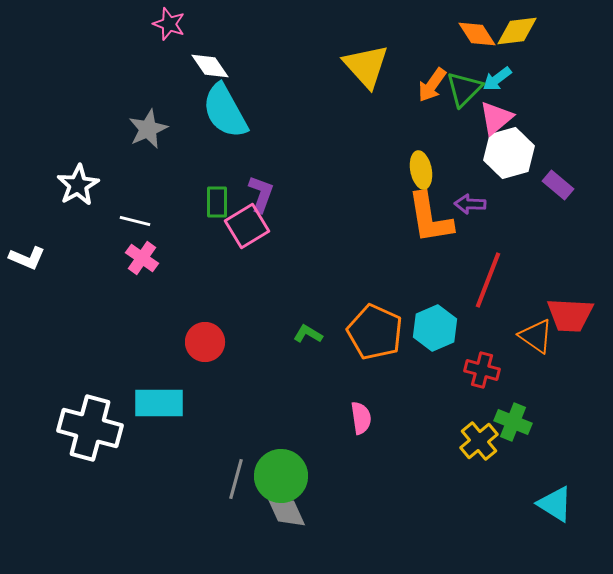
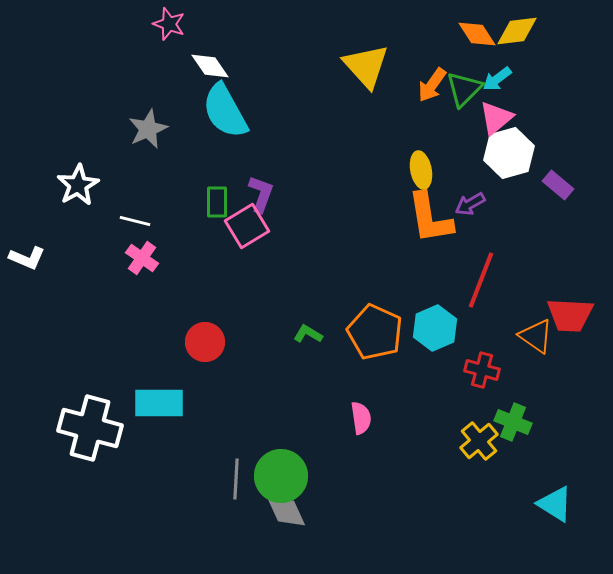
purple arrow: rotated 32 degrees counterclockwise
red line: moved 7 px left
gray line: rotated 12 degrees counterclockwise
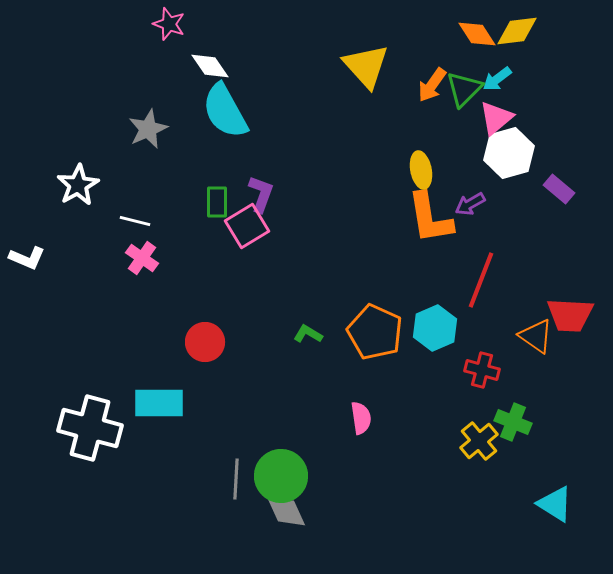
purple rectangle: moved 1 px right, 4 px down
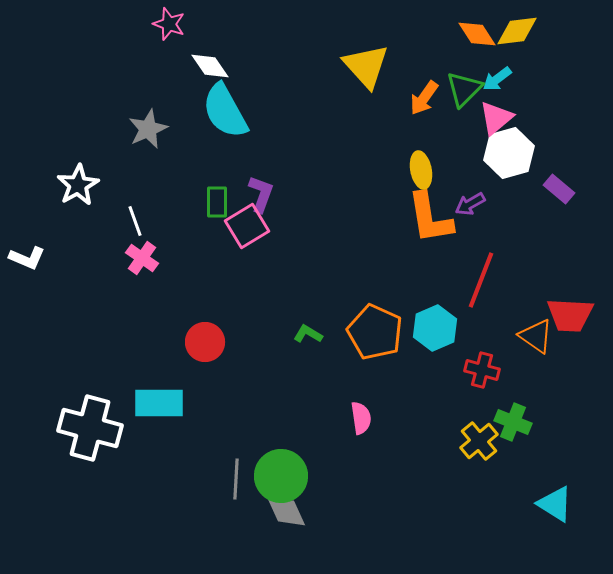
orange arrow: moved 8 px left, 13 px down
white line: rotated 56 degrees clockwise
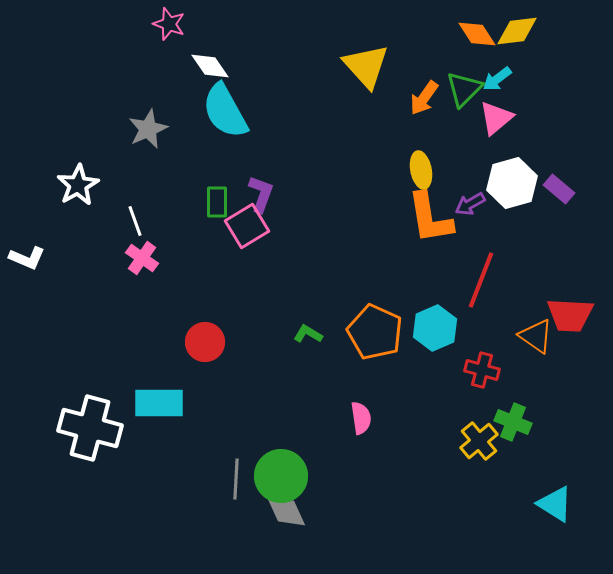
white hexagon: moved 3 px right, 30 px down
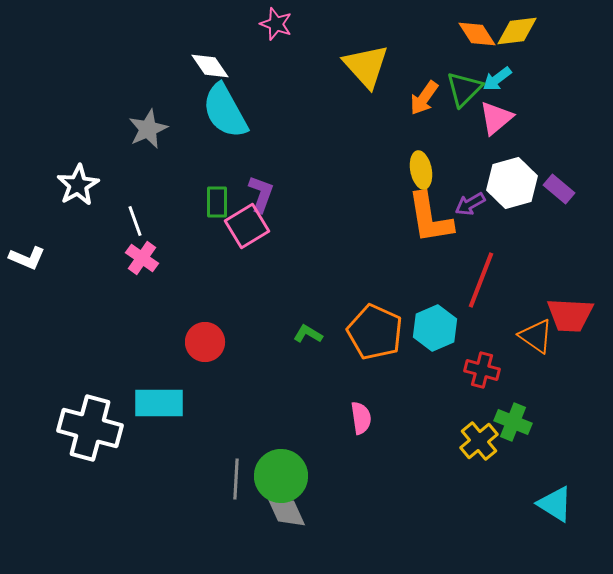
pink star: moved 107 px right
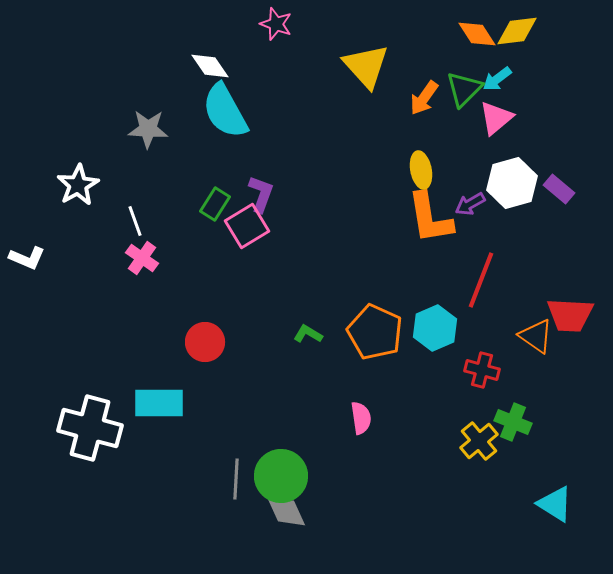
gray star: rotated 27 degrees clockwise
green rectangle: moved 2 px left, 2 px down; rotated 32 degrees clockwise
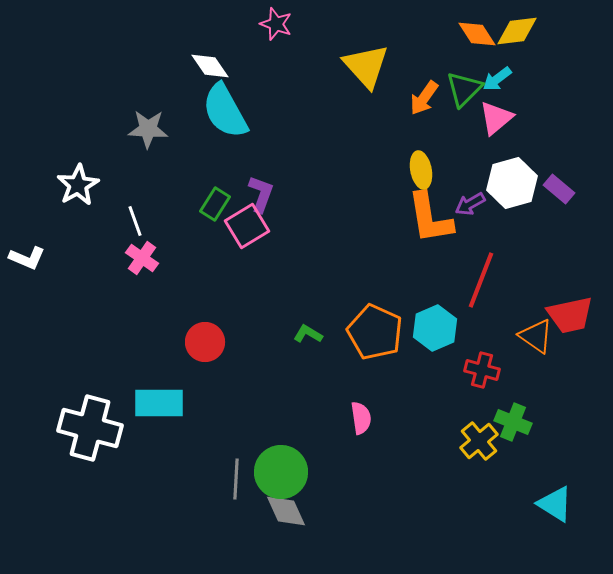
red trapezoid: rotated 15 degrees counterclockwise
green circle: moved 4 px up
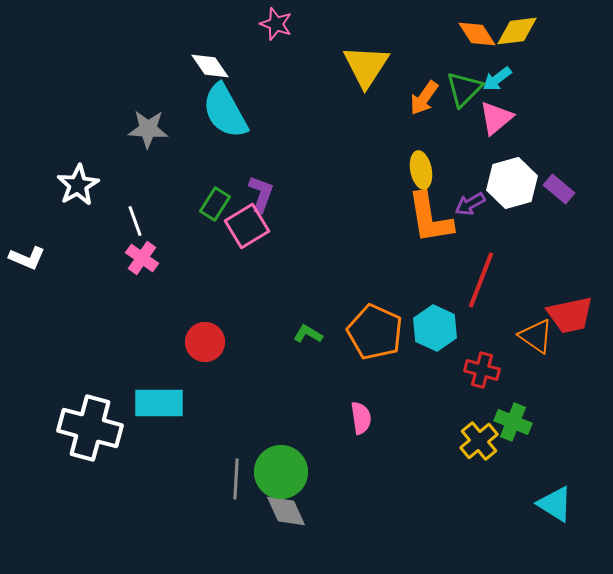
yellow triangle: rotated 15 degrees clockwise
cyan hexagon: rotated 12 degrees counterclockwise
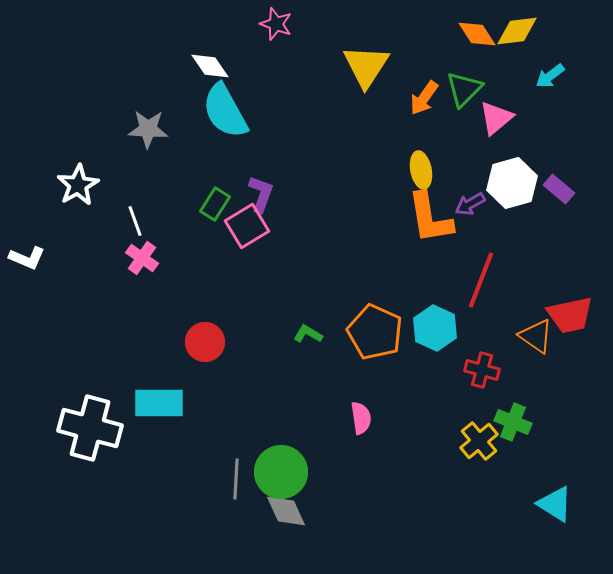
cyan arrow: moved 53 px right, 3 px up
